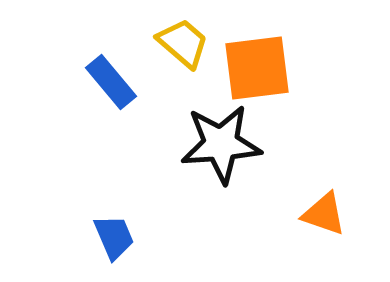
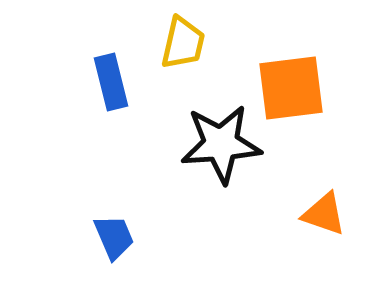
yellow trapezoid: rotated 62 degrees clockwise
orange square: moved 34 px right, 20 px down
blue rectangle: rotated 26 degrees clockwise
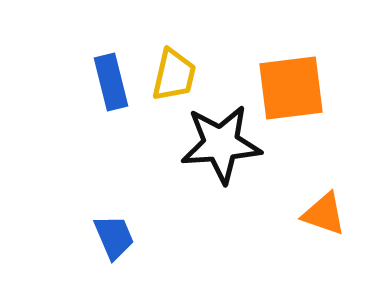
yellow trapezoid: moved 9 px left, 32 px down
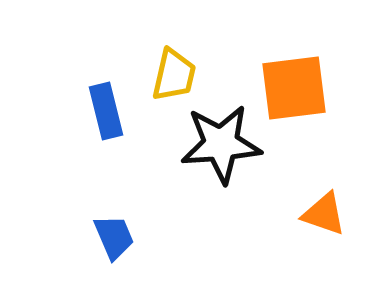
blue rectangle: moved 5 px left, 29 px down
orange square: moved 3 px right
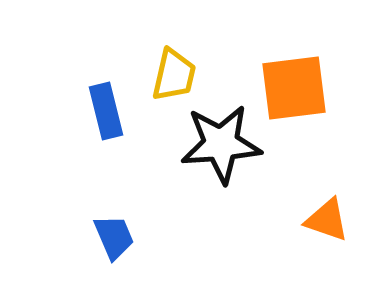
orange triangle: moved 3 px right, 6 px down
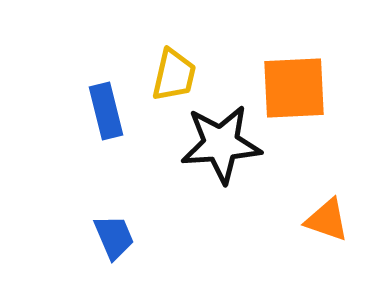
orange square: rotated 4 degrees clockwise
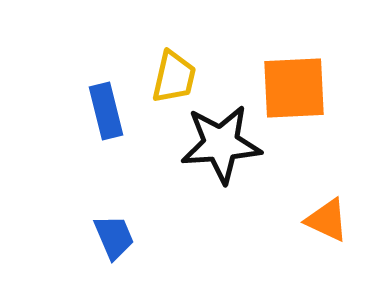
yellow trapezoid: moved 2 px down
orange triangle: rotated 6 degrees clockwise
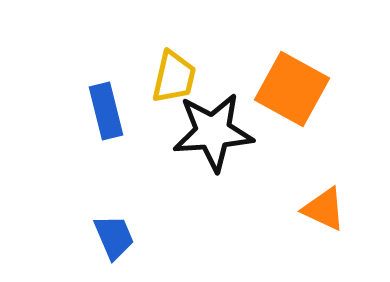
orange square: moved 2 px left, 1 px down; rotated 32 degrees clockwise
black star: moved 8 px left, 12 px up
orange triangle: moved 3 px left, 11 px up
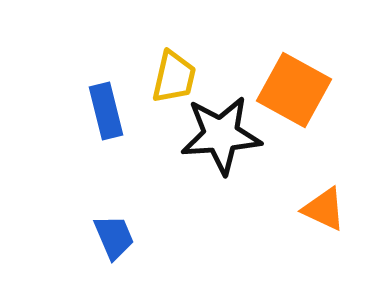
orange square: moved 2 px right, 1 px down
black star: moved 8 px right, 3 px down
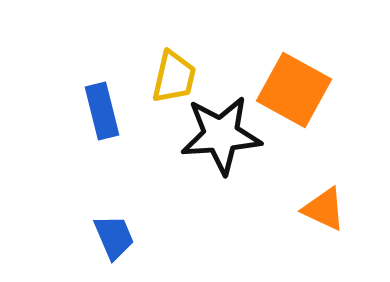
blue rectangle: moved 4 px left
